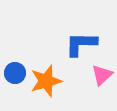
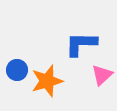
blue circle: moved 2 px right, 3 px up
orange star: moved 1 px right
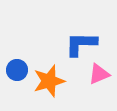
pink triangle: moved 3 px left, 1 px up; rotated 20 degrees clockwise
orange star: moved 2 px right
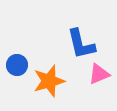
blue L-shape: rotated 104 degrees counterclockwise
blue circle: moved 5 px up
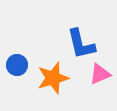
pink triangle: moved 1 px right
orange star: moved 4 px right, 3 px up
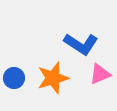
blue L-shape: rotated 44 degrees counterclockwise
blue circle: moved 3 px left, 13 px down
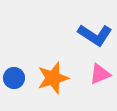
blue L-shape: moved 14 px right, 9 px up
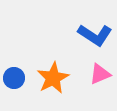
orange star: rotated 12 degrees counterclockwise
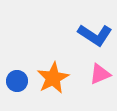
blue circle: moved 3 px right, 3 px down
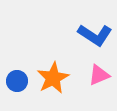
pink triangle: moved 1 px left, 1 px down
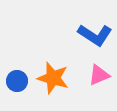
orange star: rotated 28 degrees counterclockwise
